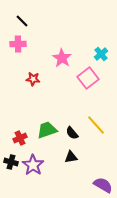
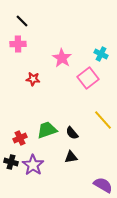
cyan cross: rotated 24 degrees counterclockwise
yellow line: moved 7 px right, 5 px up
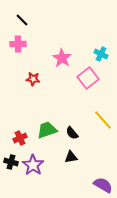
black line: moved 1 px up
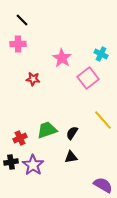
black semicircle: rotated 72 degrees clockwise
black cross: rotated 24 degrees counterclockwise
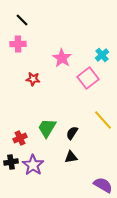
cyan cross: moved 1 px right, 1 px down; rotated 24 degrees clockwise
green trapezoid: moved 2 px up; rotated 40 degrees counterclockwise
